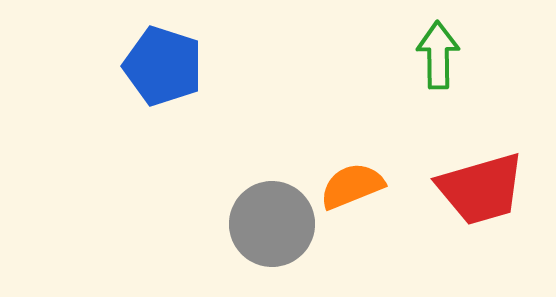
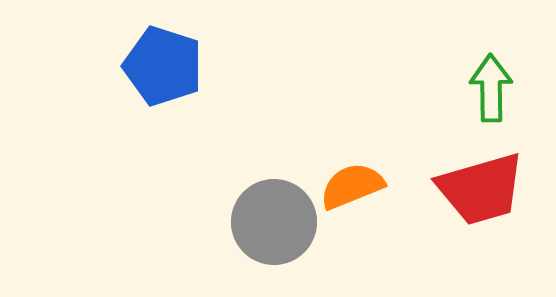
green arrow: moved 53 px right, 33 px down
gray circle: moved 2 px right, 2 px up
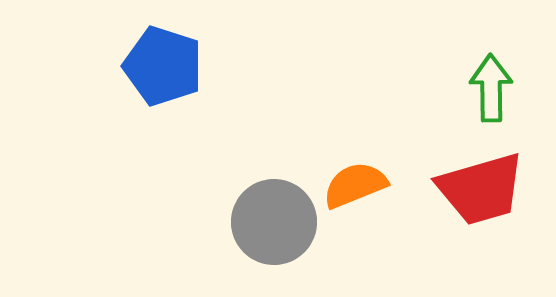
orange semicircle: moved 3 px right, 1 px up
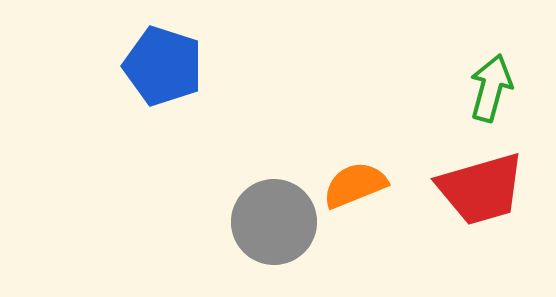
green arrow: rotated 16 degrees clockwise
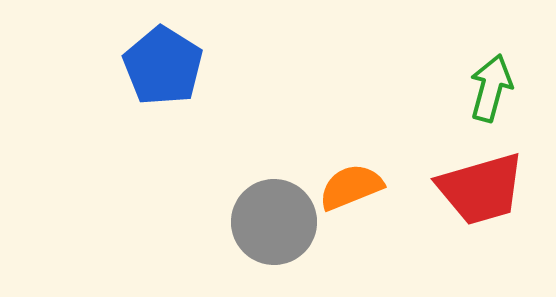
blue pentagon: rotated 14 degrees clockwise
orange semicircle: moved 4 px left, 2 px down
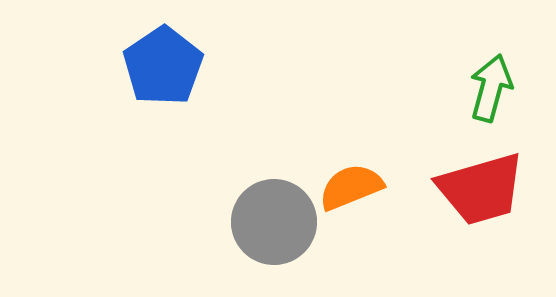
blue pentagon: rotated 6 degrees clockwise
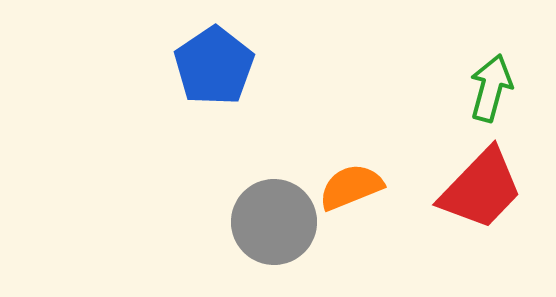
blue pentagon: moved 51 px right
red trapezoid: rotated 30 degrees counterclockwise
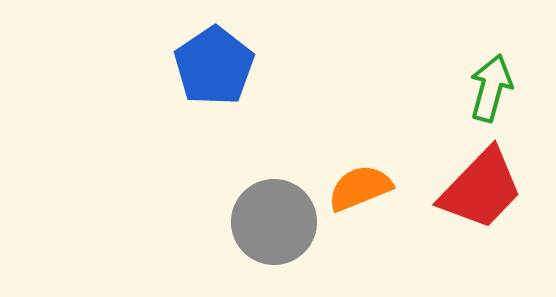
orange semicircle: moved 9 px right, 1 px down
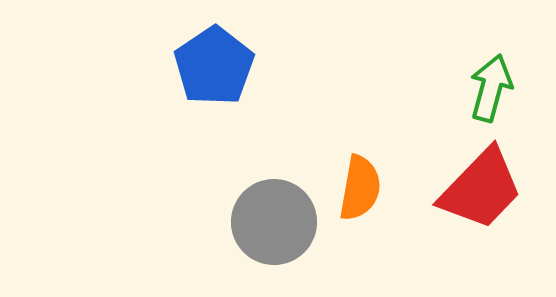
orange semicircle: rotated 122 degrees clockwise
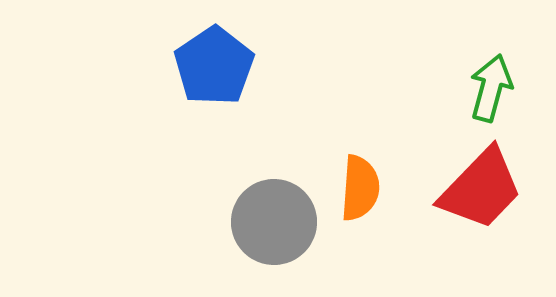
orange semicircle: rotated 6 degrees counterclockwise
